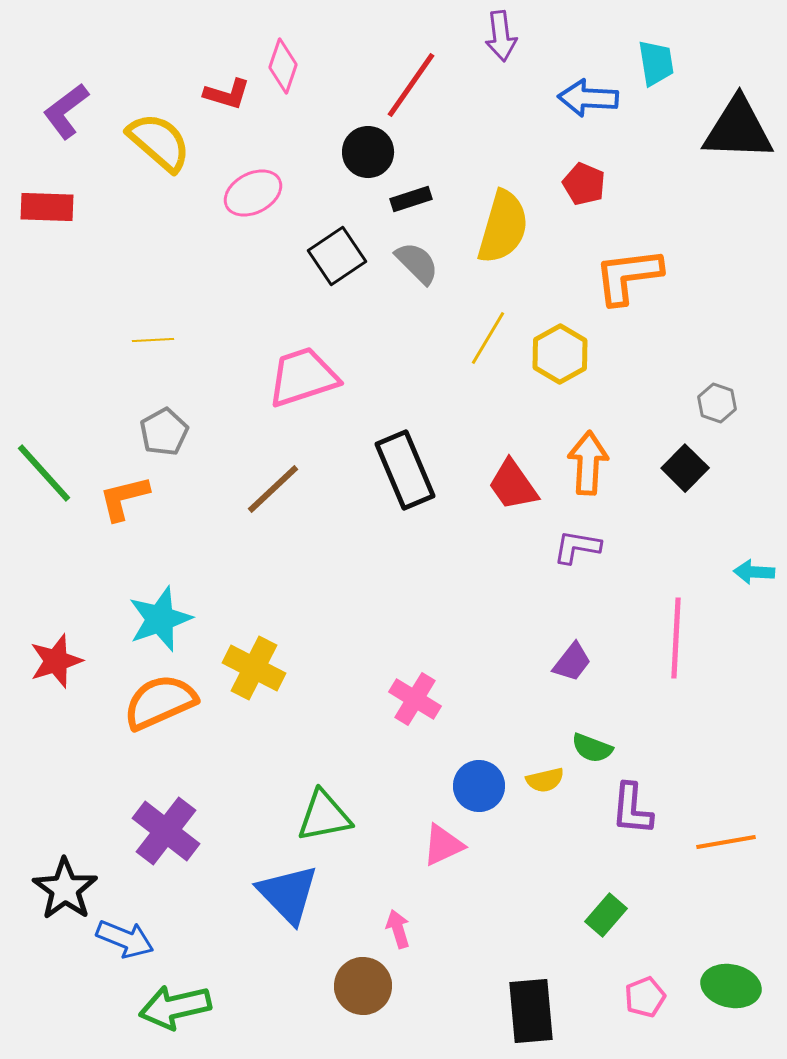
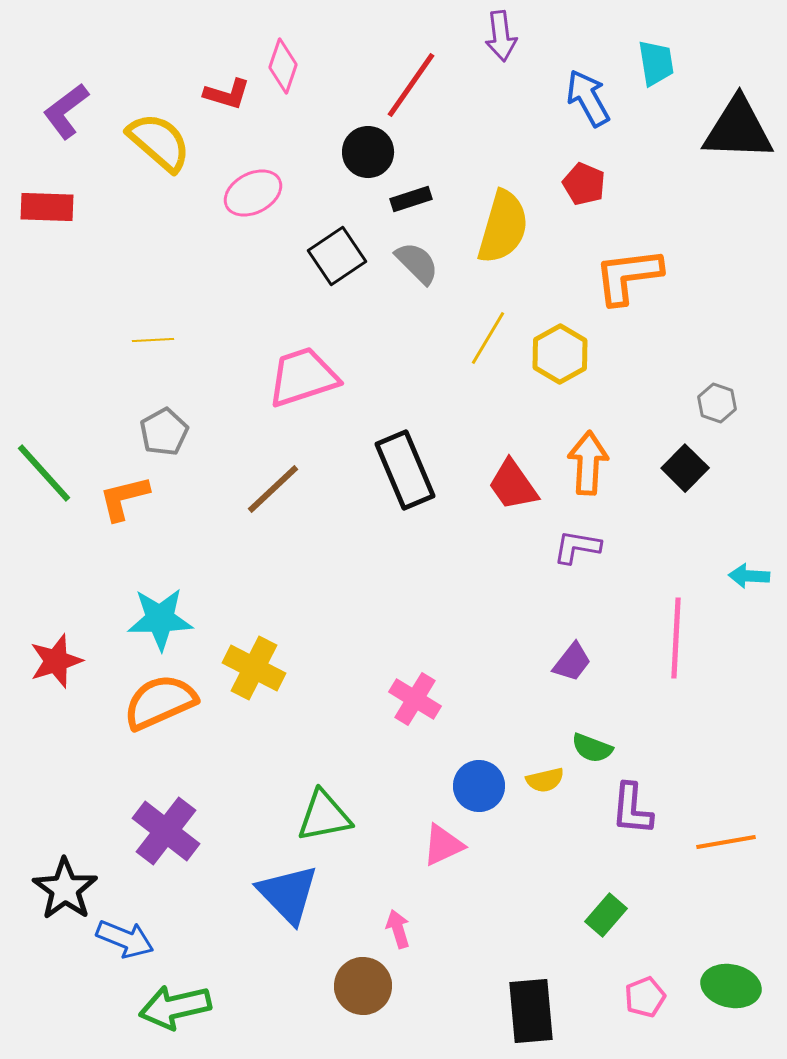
blue arrow at (588, 98): rotated 58 degrees clockwise
cyan arrow at (754, 572): moved 5 px left, 4 px down
cyan star at (160, 619): rotated 18 degrees clockwise
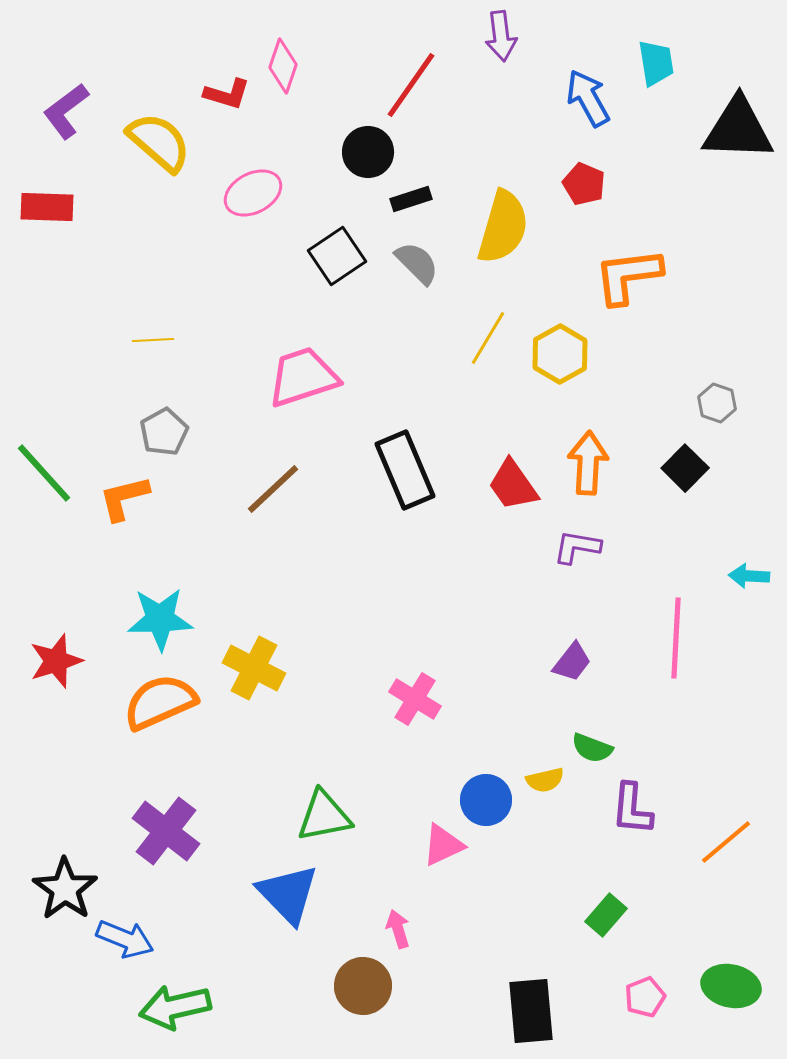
blue circle at (479, 786): moved 7 px right, 14 px down
orange line at (726, 842): rotated 30 degrees counterclockwise
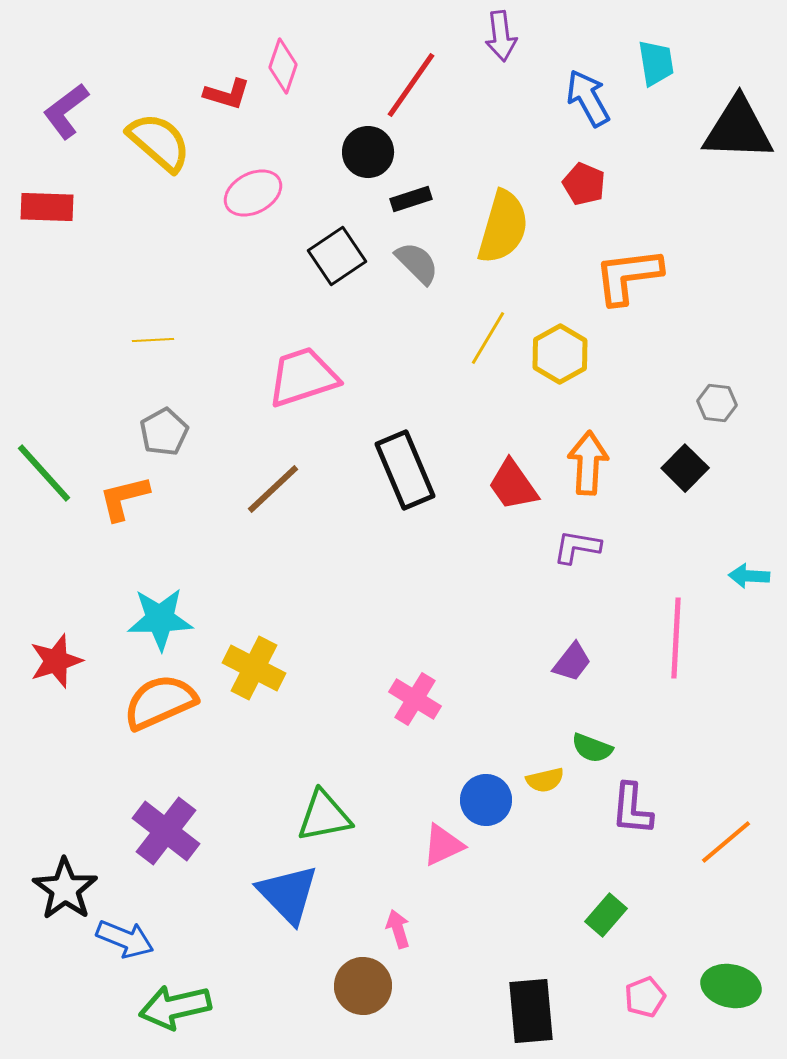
gray hexagon at (717, 403): rotated 12 degrees counterclockwise
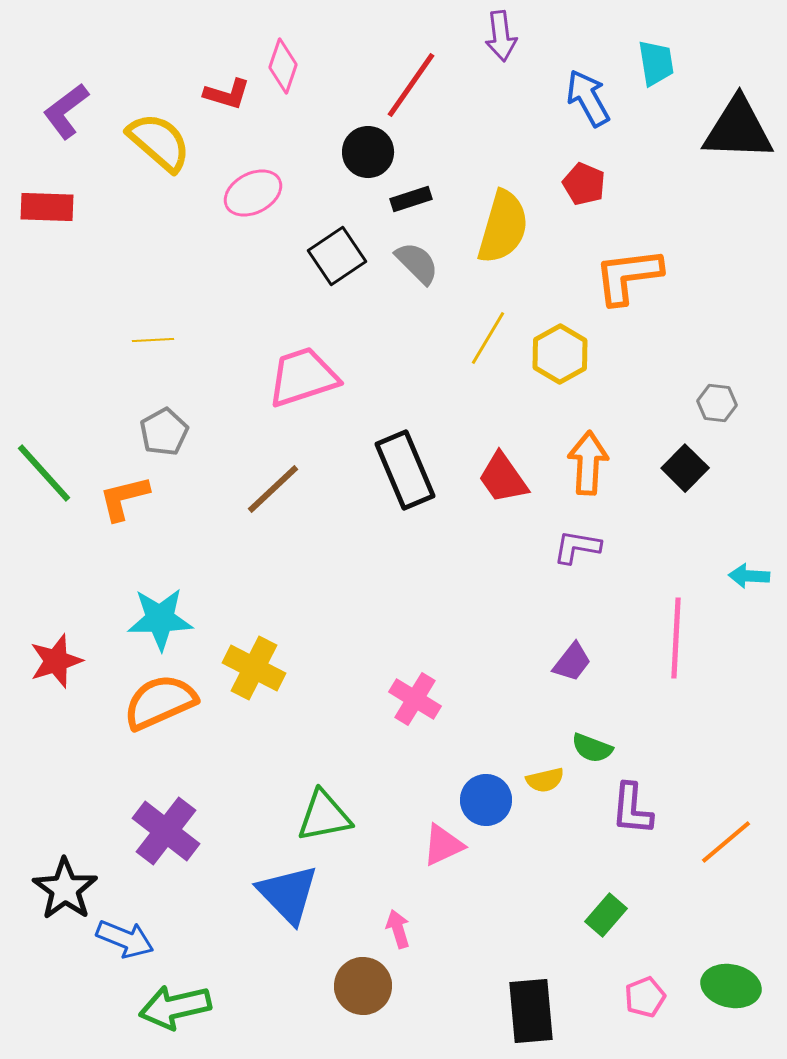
red trapezoid at (513, 485): moved 10 px left, 7 px up
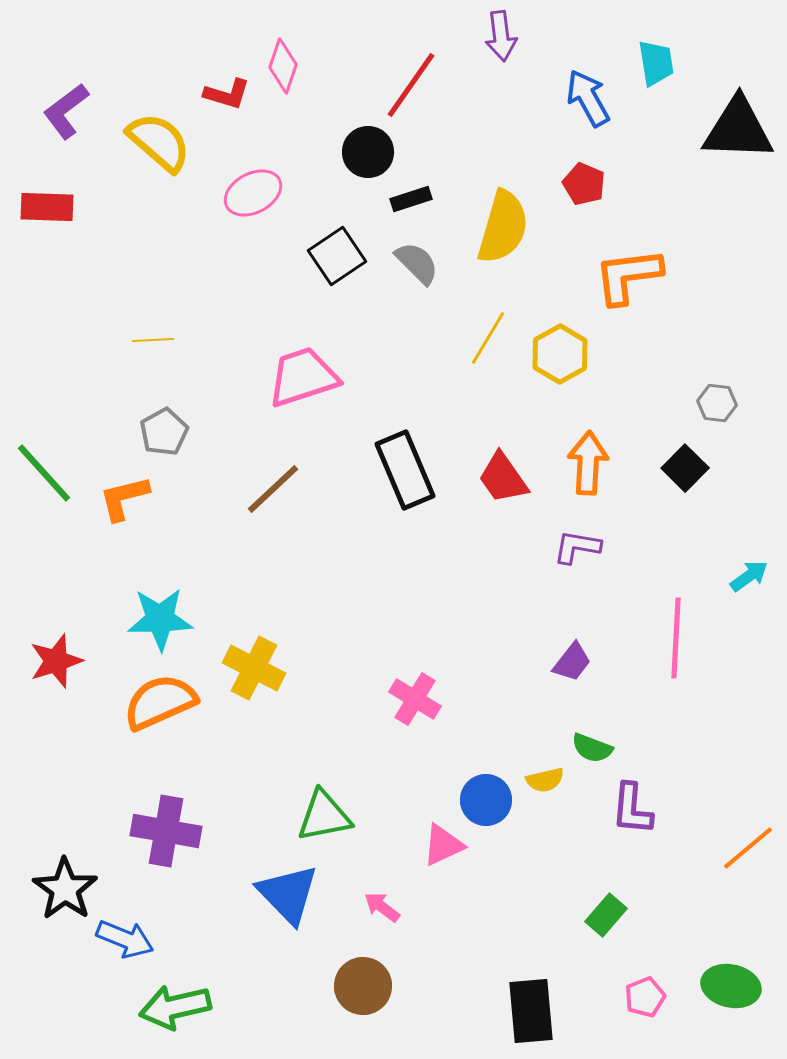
cyan arrow at (749, 576): rotated 141 degrees clockwise
purple cross at (166, 831): rotated 28 degrees counterclockwise
orange line at (726, 842): moved 22 px right, 6 px down
pink arrow at (398, 929): moved 16 px left, 22 px up; rotated 36 degrees counterclockwise
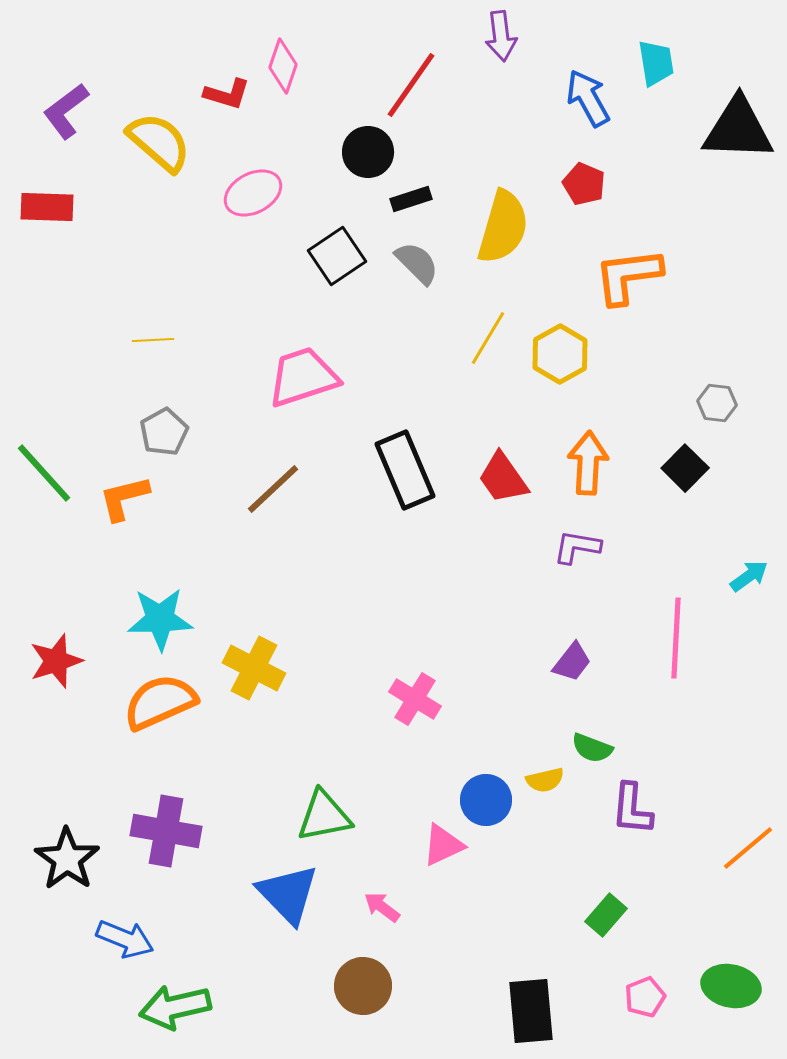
black star at (65, 889): moved 2 px right, 30 px up
